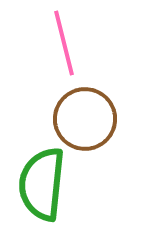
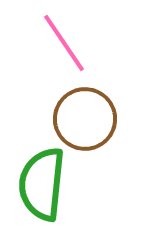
pink line: rotated 20 degrees counterclockwise
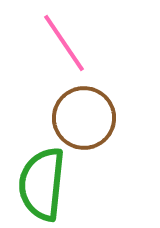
brown circle: moved 1 px left, 1 px up
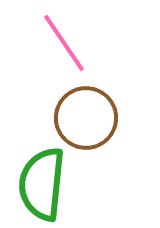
brown circle: moved 2 px right
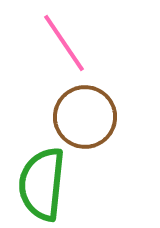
brown circle: moved 1 px left, 1 px up
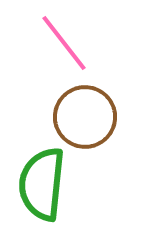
pink line: rotated 4 degrees counterclockwise
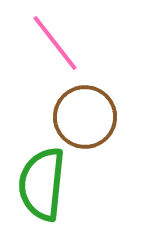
pink line: moved 9 px left
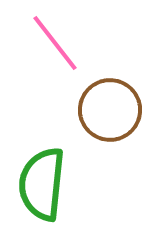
brown circle: moved 25 px right, 7 px up
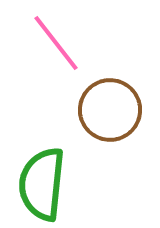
pink line: moved 1 px right
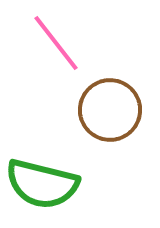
green semicircle: rotated 82 degrees counterclockwise
